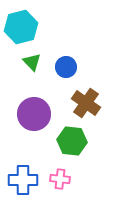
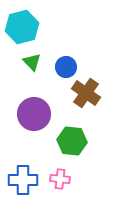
cyan hexagon: moved 1 px right
brown cross: moved 10 px up
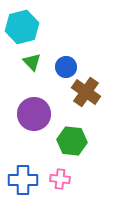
brown cross: moved 1 px up
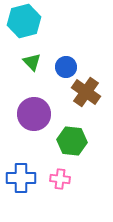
cyan hexagon: moved 2 px right, 6 px up
blue cross: moved 2 px left, 2 px up
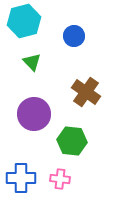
blue circle: moved 8 px right, 31 px up
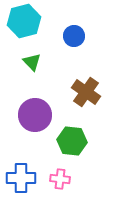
purple circle: moved 1 px right, 1 px down
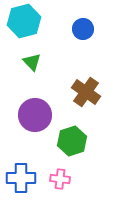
blue circle: moved 9 px right, 7 px up
green hexagon: rotated 24 degrees counterclockwise
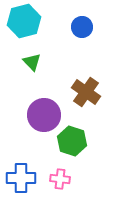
blue circle: moved 1 px left, 2 px up
purple circle: moved 9 px right
green hexagon: rotated 24 degrees counterclockwise
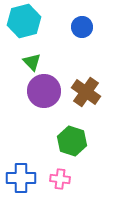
purple circle: moved 24 px up
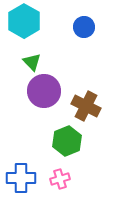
cyan hexagon: rotated 16 degrees counterclockwise
blue circle: moved 2 px right
brown cross: moved 14 px down; rotated 8 degrees counterclockwise
green hexagon: moved 5 px left; rotated 20 degrees clockwise
pink cross: rotated 24 degrees counterclockwise
